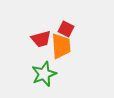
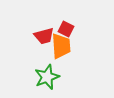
red trapezoid: moved 3 px right, 3 px up
green star: moved 3 px right, 3 px down
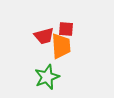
red square: rotated 21 degrees counterclockwise
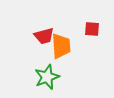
red square: moved 26 px right
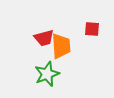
red trapezoid: moved 2 px down
green star: moved 3 px up
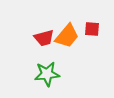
orange trapezoid: moved 6 px right, 10 px up; rotated 44 degrees clockwise
green star: rotated 15 degrees clockwise
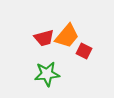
red square: moved 8 px left, 22 px down; rotated 21 degrees clockwise
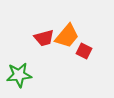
green star: moved 28 px left, 1 px down
